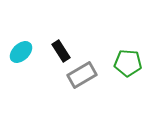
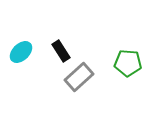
gray rectangle: moved 3 px left, 2 px down; rotated 12 degrees counterclockwise
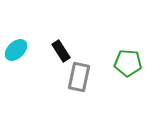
cyan ellipse: moved 5 px left, 2 px up
gray rectangle: rotated 36 degrees counterclockwise
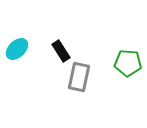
cyan ellipse: moved 1 px right, 1 px up
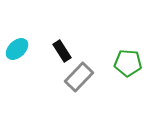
black rectangle: moved 1 px right
gray rectangle: rotated 32 degrees clockwise
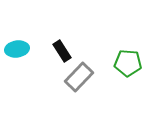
cyan ellipse: rotated 35 degrees clockwise
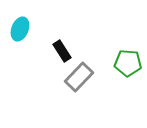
cyan ellipse: moved 3 px right, 20 px up; rotated 60 degrees counterclockwise
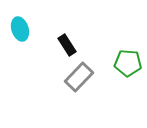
cyan ellipse: rotated 40 degrees counterclockwise
black rectangle: moved 5 px right, 6 px up
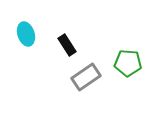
cyan ellipse: moved 6 px right, 5 px down
gray rectangle: moved 7 px right; rotated 12 degrees clockwise
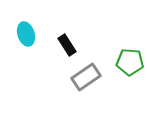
green pentagon: moved 2 px right, 1 px up
